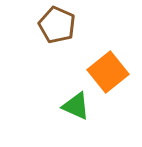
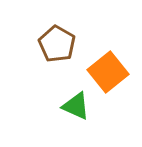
brown pentagon: moved 19 px down; rotated 6 degrees clockwise
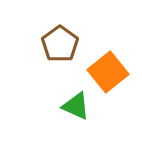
brown pentagon: moved 3 px right; rotated 6 degrees clockwise
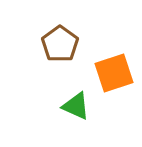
orange square: moved 6 px right, 1 px down; rotated 21 degrees clockwise
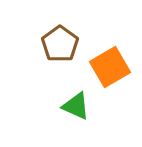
orange square: moved 4 px left, 6 px up; rotated 12 degrees counterclockwise
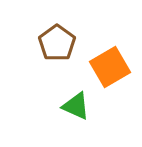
brown pentagon: moved 3 px left, 1 px up
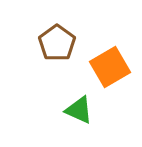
green triangle: moved 3 px right, 4 px down
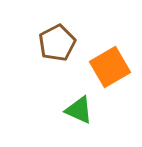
brown pentagon: rotated 9 degrees clockwise
